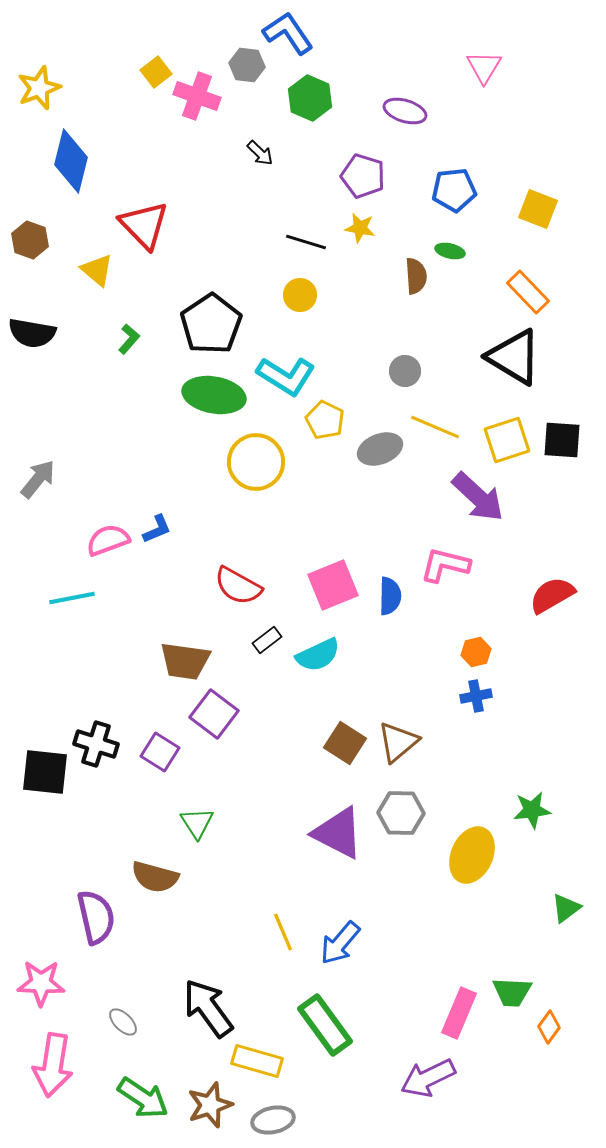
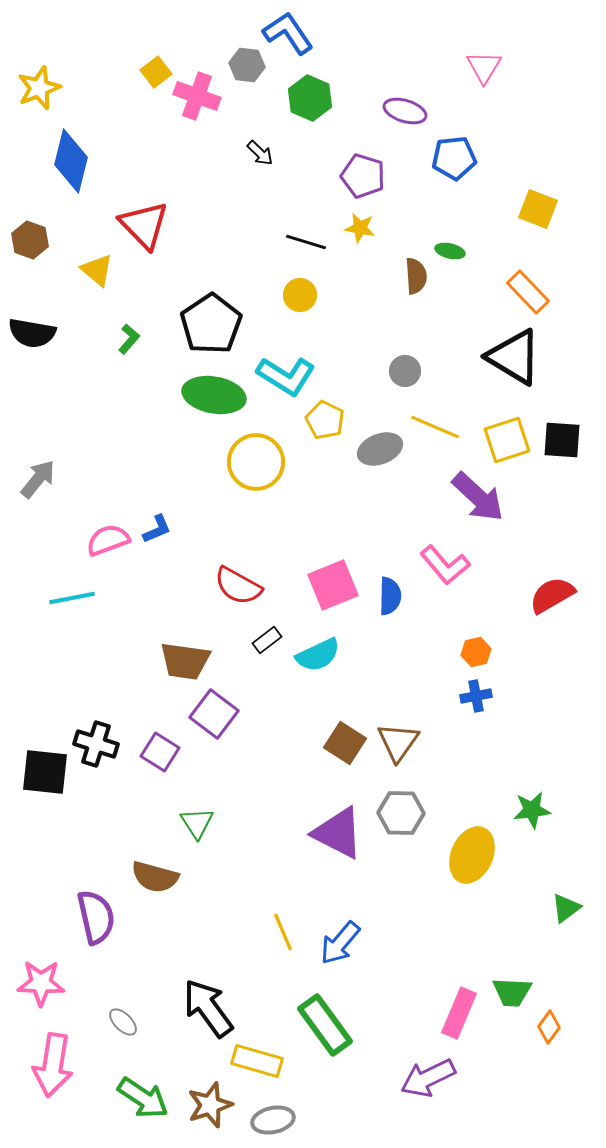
blue pentagon at (454, 190): moved 32 px up
pink L-shape at (445, 565): rotated 144 degrees counterclockwise
brown triangle at (398, 742): rotated 15 degrees counterclockwise
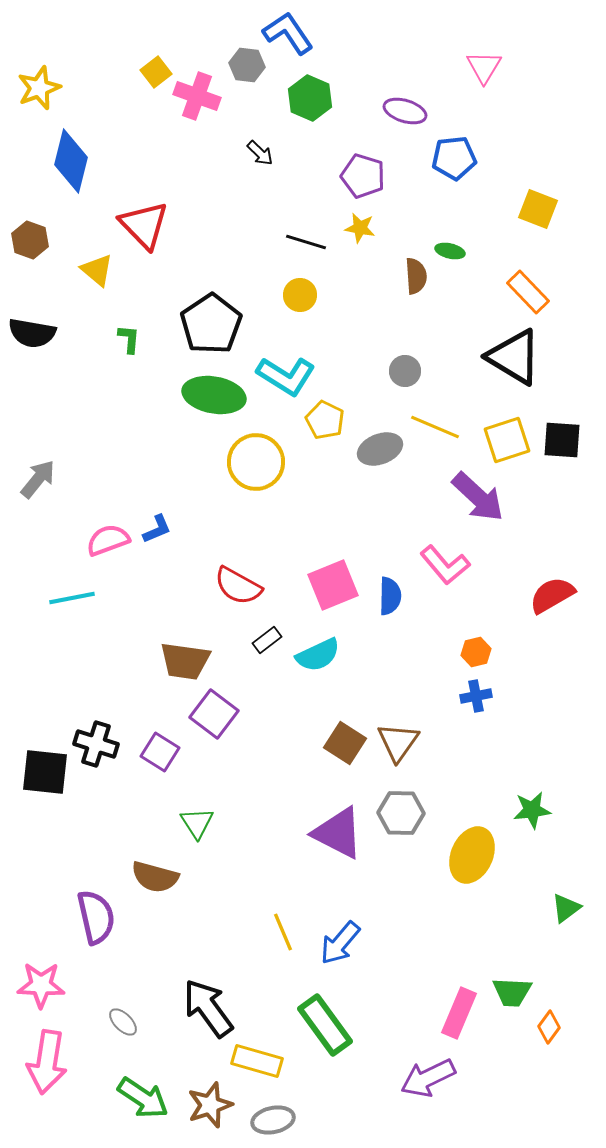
green L-shape at (129, 339): rotated 36 degrees counterclockwise
pink star at (41, 983): moved 2 px down
pink arrow at (53, 1065): moved 6 px left, 3 px up
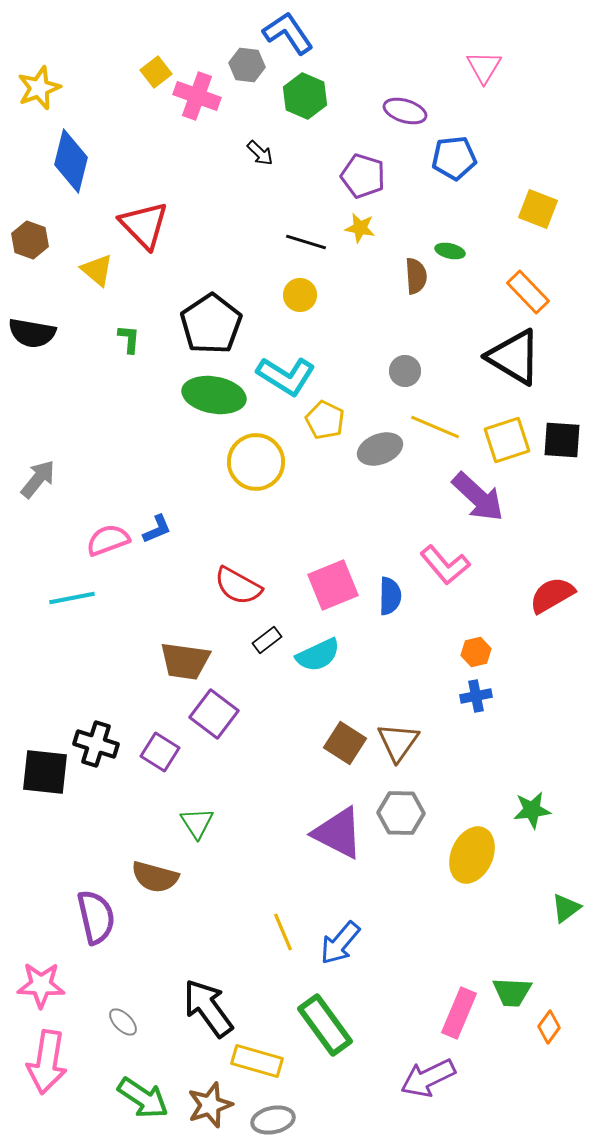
green hexagon at (310, 98): moved 5 px left, 2 px up
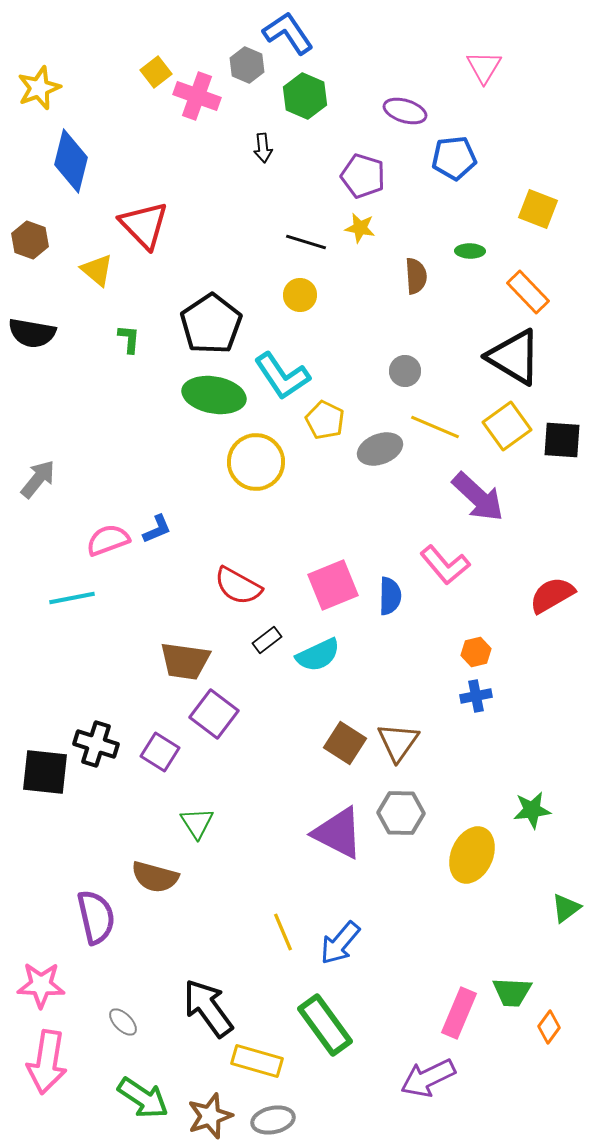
gray hexagon at (247, 65): rotated 16 degrees clockwise
black arrow at (260, 153): moved 3 px right, 5 px up; rotated 40 degrees clockwise
green ellipse at (450, 251): moved 20 px right; rotated 12 degrees counterclockwise
cyan L-shape at (286, 376): moved 4 px left; rotated 24 degrees clockwise
yellow square at (507, 440): moved 14 px up; rotated 18 degrees counterclockwise
brown star at (210, 1105): moved 11 px down
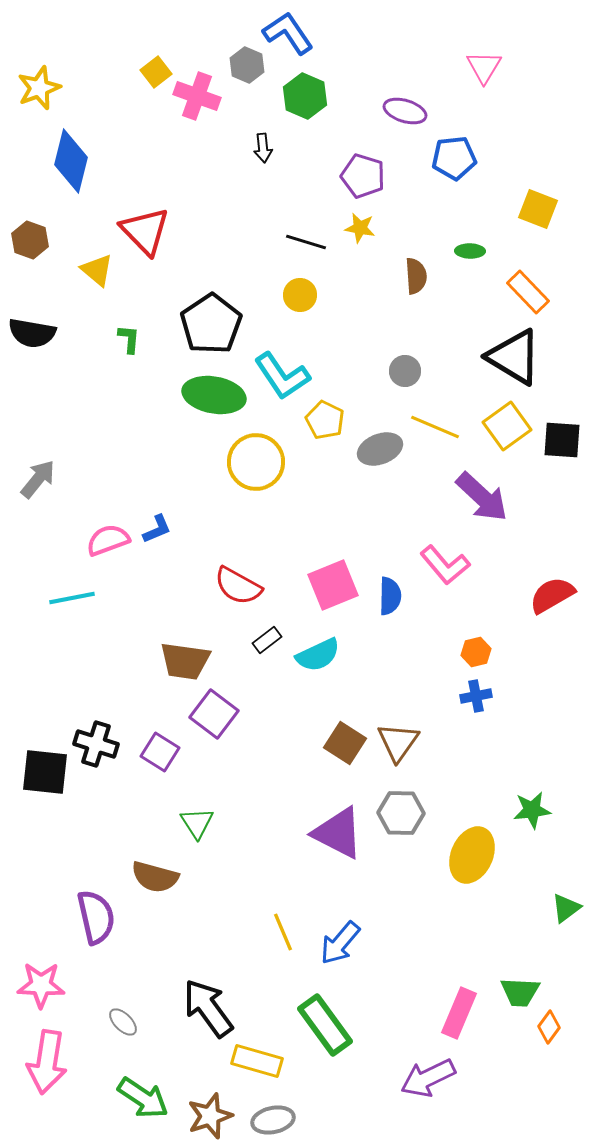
red triangle at (144, 225): moved 1 px right, 6 px down
purple arrow at (478, 497): moved 4 px right
green trapezoid at (512, 992): moved 8 px right
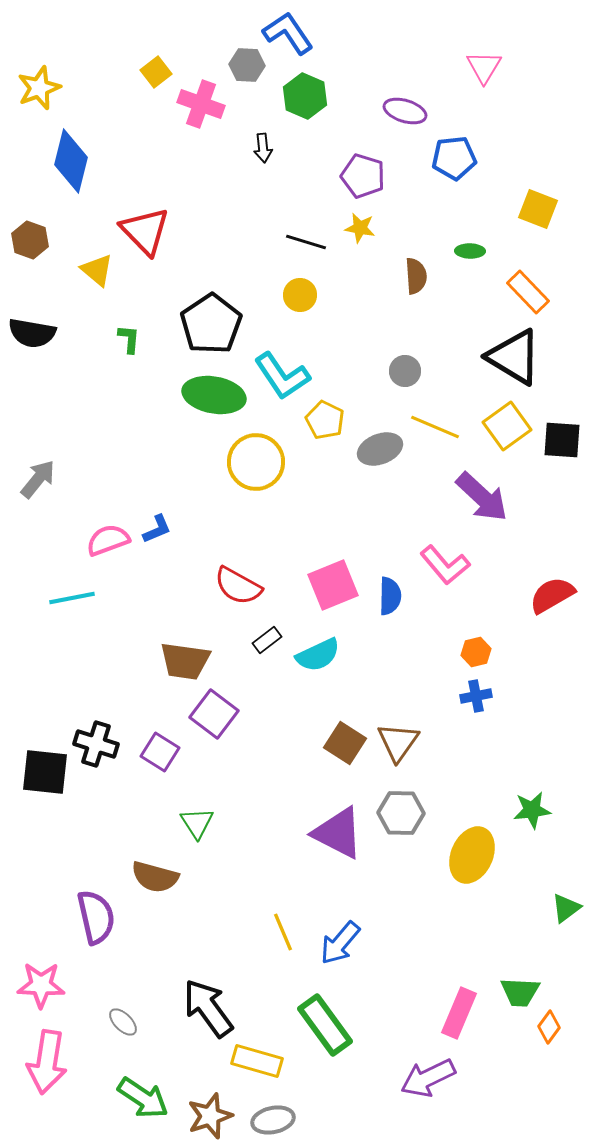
gray hexagon at (247, 65): rotated 20 degrees counterclockwise
pink cross at (197, 96): moved 4 px right, 8 px down
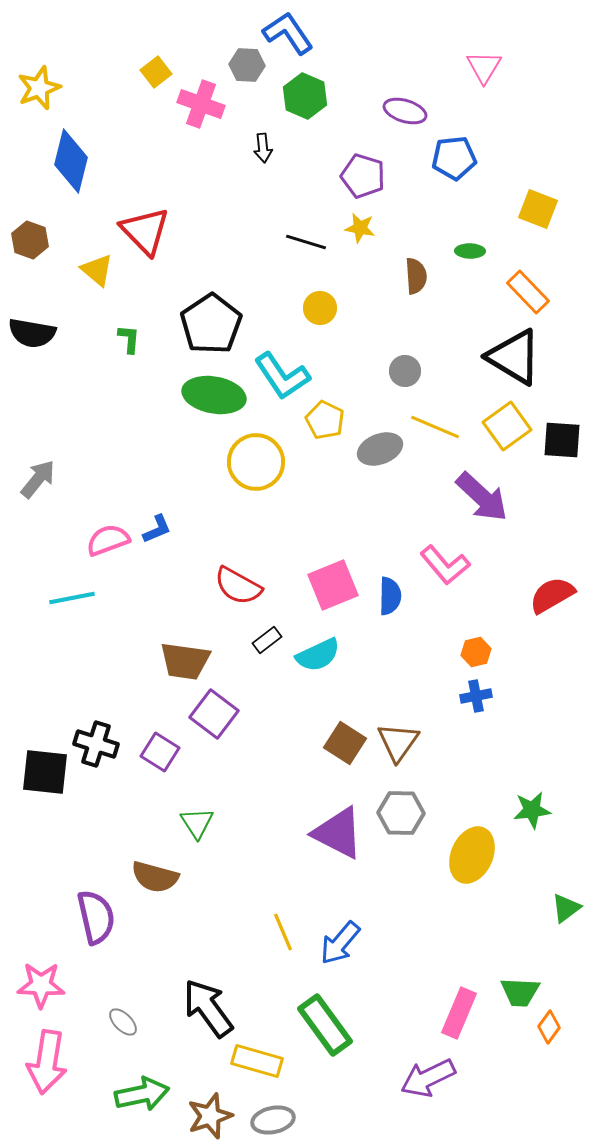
yellow circle at (300, 295): moved 20 px right, 13 px down
green arrow at (143, 1098): moved 1 px left, 4 px up; rotated 46 degrees counterclockwise
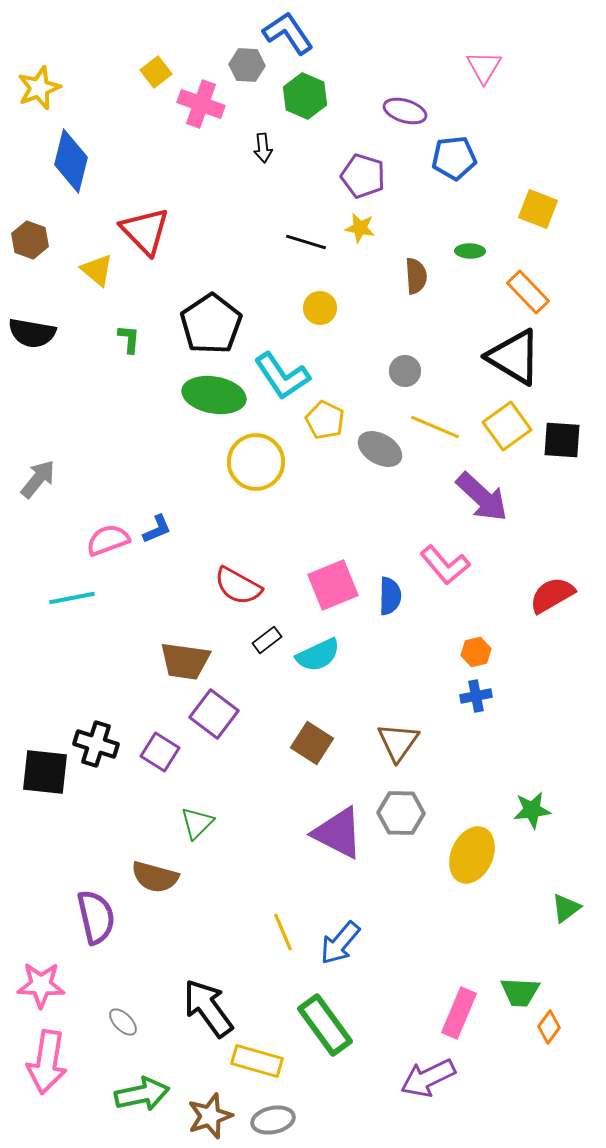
gray ellipse at (380, 449): rotated 51 degrees clockwise
brown square at (345, 743): moved 33 px left
green triangle at (197, 823): rotated 18 degrees clockwise
